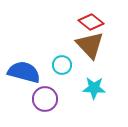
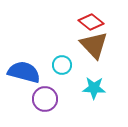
brown triangle: moved 4 px right
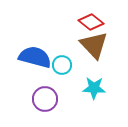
blue semicircle: moved 11 px right, 15 px up
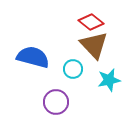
blue semicircle: moved 2 px left
cyan circle: moved 11 px right, 4 px down
cyan star: moved 15 px right, 8 px up; rotated 15 degrees counterclockwise
purple circle: moved 11 px right, 3 px down
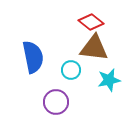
brown triangle: moved 3 px down; rotated 40 degrees counterclockwise
blue semicircle: rotated 64 degrees clockwise
cyan circle: moved 2 px left, 1 px down
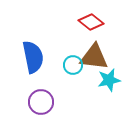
brown triangle: moved 9 px down
cyan circle: moved 2 px right, 5 px up
purple circle: moved 15 px left
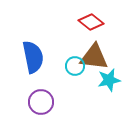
cyan circle: moved 2 px right, 1 px down
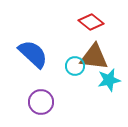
blue semicircle: moved 3 px up; rotated 36 degrees counterclockwise
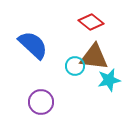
blue semicircle: moved 9 px up
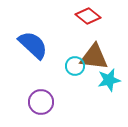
red diamond: moved 3 px left, 6 px up
